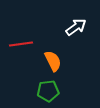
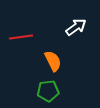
red line: moved 7 px up
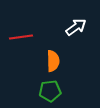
orange semicircle: rotated 25 degrees clockwise
green pentagon: moved 2 px right
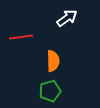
white arrow: moved 9 px left, 9 px up
green pentagon: rotated 10 degrees counterclockwise
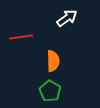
green pentagon: rotated 25 degrees counterclockwise
